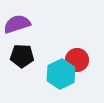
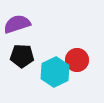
cyan hexagon: moved 6 px left, 2 px up
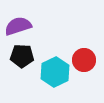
purple semicircle: moved 1 px right, 2 px down
red circle: moved 7 px right
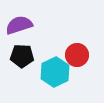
purple semicircle: moved 1 px right, 1 px up
red circle: moved 7 px left, 5 px up
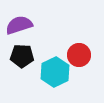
red circle: moved 2 px right
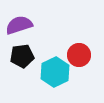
black pentagon: rotated 10 degrees counterclockwise
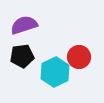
purple semicircle: moved 5 px right
red circle: moved 2 px down
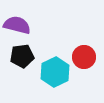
purple semicircle: moved 7 px left; rotated 32 degrees clockwise
red circle: moved 5 px right
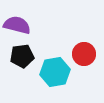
red circle: moved 3 px up
cyan hexagon: rotated 16 degrees clockwise
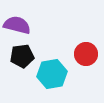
red circle: moved 2 px right
cyan hexagon: moved 3 px left, 2 px down
